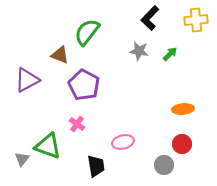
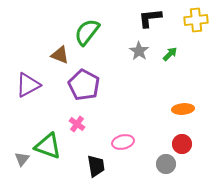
black L-shape: rotated 40 degrees clockwise
gray star: rotated 24 degrees clockwise
purple triangle: moved 1 px right, 5 px down
gray circle: moved 2 px right, 1 px up
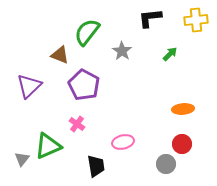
gray star: moved 17 px left
purple triangle: moved 1 px right, 1 px down; rotated 16 degrees counterclockwise
green triangle: rotated 44 degrees counterclockwise
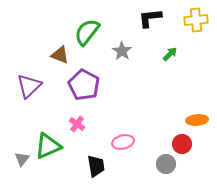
orange ellipse: moved 14 px right, 11 px down
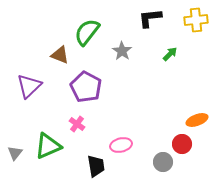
purple pentagon: moved 2 px right, 2 px down
orange ellipse: rotated 15 degrees counterclockwise
pink ellipse: moved 2 px left, 3 px down
gray triangle: moved 7 px left, 6 px up
gray circle: moved 3 px left, 2 px up
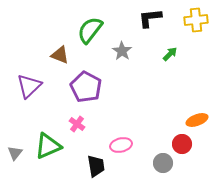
green semicircle: moved 3 px right, 2 px up
gray circle: moved 1 px down
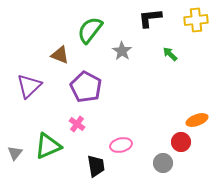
green arrow: rotated 91 degrees counterclockwise
red circle: moved 1 px left, 2 px up
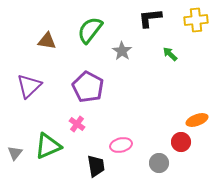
brown triangle: moved 13 px left, 14 px up; rotated 12 degrees counterclockwise
purple pentagon: moved 2 px right
gray circle: moved 4 px left
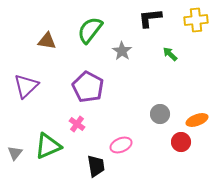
purple triangle: moved 3 px left
pink ellipse: rotated 10 degrees counterclockwise
gray circle: moved 1 px right, 49 px up
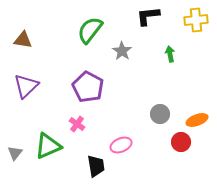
black L-shape: moved 2 px left, 2 px up
brown triangle: moved 24 px left, 1 px up
green arrow: rotated 35 degrees clockwise
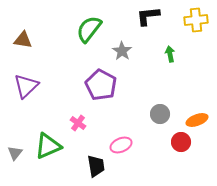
green semicircle: moved 1 px left, 1 px up
purple pentagon: moved 13 px right, 2 px up
pink cross: moved 1 px right, 1 px up
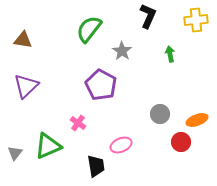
black L-shape: rotated 120 degrees clockwise
